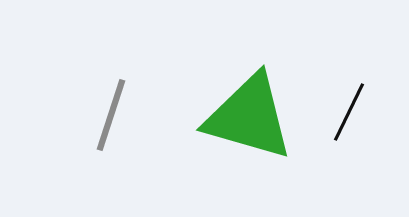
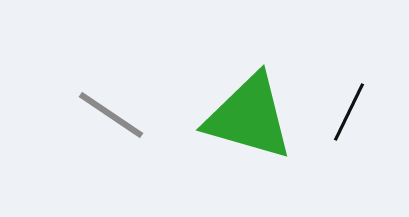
gray line: rotated 74 degrees counterclockwise
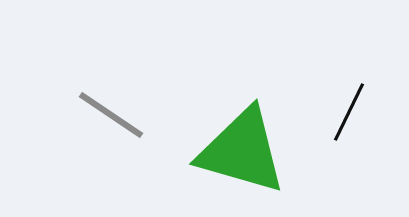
green triangle: moved 7 px left, 34 px down
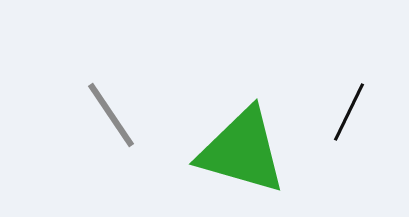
gray line: rotated 22 degrees clockwise
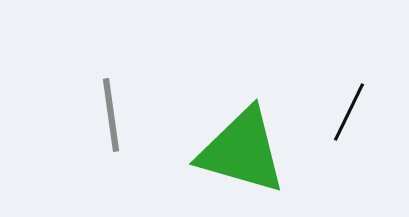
gray line: rotated 26 degrees clockwise
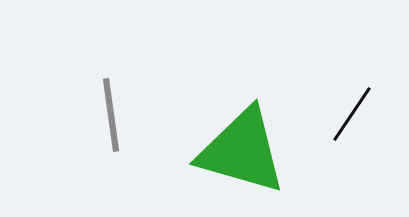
black line: moved 3 px right, 2 px down; rotated 8 degrees clockwise
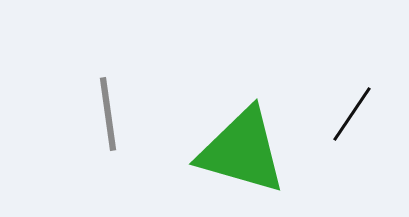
gray line: moved 3 px left, 1 px up
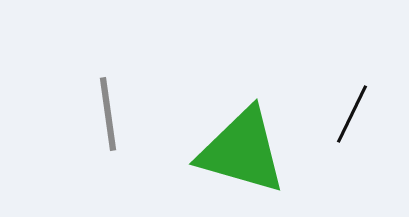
black line: rotated 8 degrees counterclockwise
